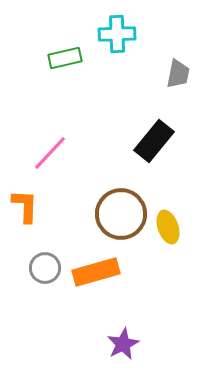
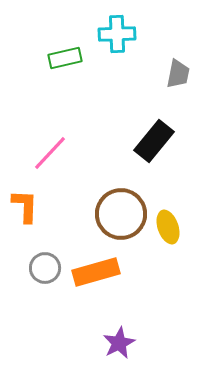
purple star: moved 4 px left, 1 px up
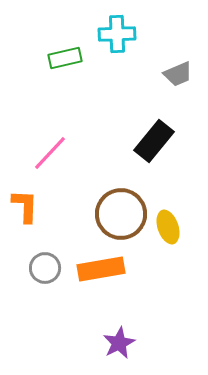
gray trapezoid: rotated 56 degrees clockwise
orange rectangle: moved 5 px right, 3 px up; rotated 6 degrees clockwise
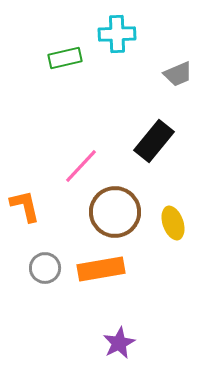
pink line: moved 31 px right, 13 px down
orange L-shape: rotated 15 degrees counterclockwise
brown circle: moved 6 px left, 2 px up
yellow ellipse: moved 5 px right, 4 px up
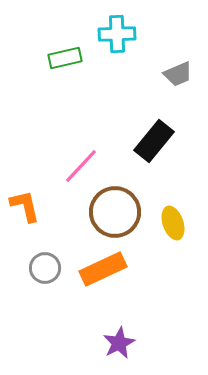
orange rectangle: moved 2 px right; rotated 15 degrees counterclockwise
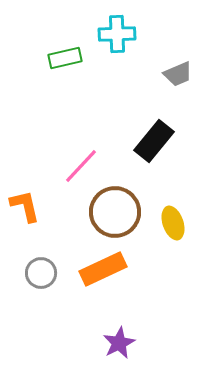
gray circle: moved 4 px left, 5 px down
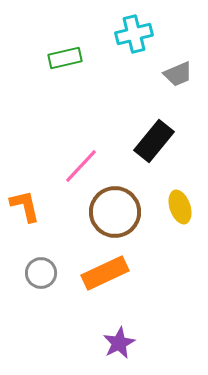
cyan cross: moved 17 px right; rotated 12 degrees counterclockwise
yellow ellipse: moved 7 px right, 16 px up
orange rectangle: moved 2 px right, 4 px down
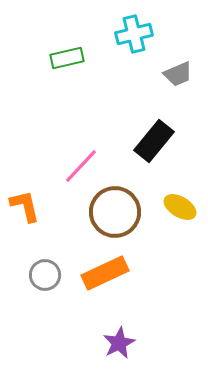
green rectangle: moved 2 px right
yellow ellipse: rotated 40 degrees counterclockwise
gray circle: moved 4 px right, 2 px down
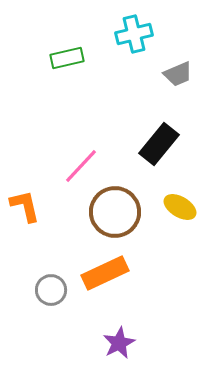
black rectangle: moved 5 px right, 3 px down
gray circle: moved 6 px right, 15 px down
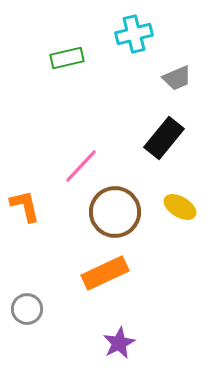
gray trapezoid: moved 1 px left, 4 px down
black rectangle: moved 5 px right, 6 px up
gray circle: moved 24 px left, 19 px down
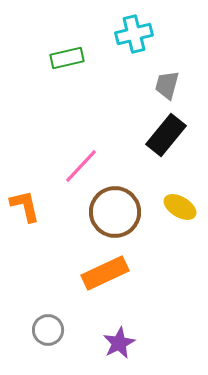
gray trapezoid: moved 10 px left, 7 px down; rotated 128 degrees clockwise
black rectangle: moved 2 px right, 3 px up
gray circle: moved 21 px right, 21 px down
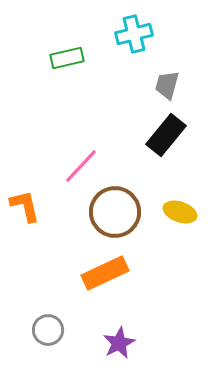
yellow ellipse: moved 5 px down; rotated 12 degrees counterclockwise
